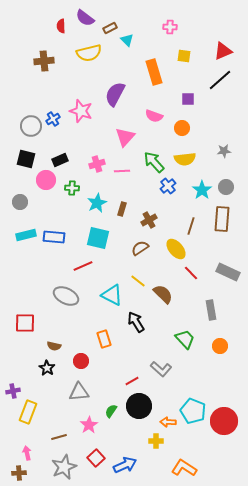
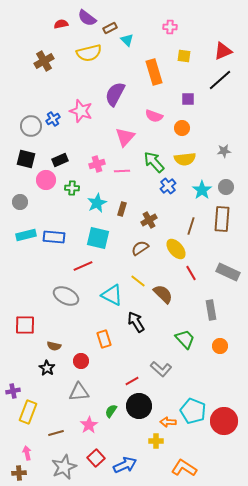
purple semicircle at (85, 18): moved 2 px right
red semicircle at (61, 26): moved 2 px up; rotated 80 degrees clockwise
brown cross at (44, 61): rotated 24 degrees counterclockwise
red line at (191, 273): rotated 14 degrees clockwise
red square at (25, 323): moved 2 px down
brown line at (59, 437): moved 3 px left, 4 px up
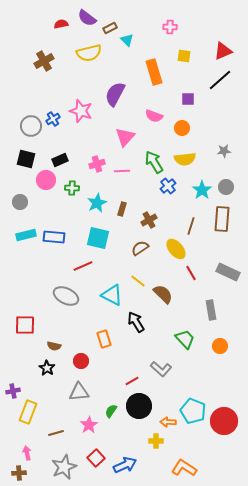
green arrow at (154, 162): rotated 10 degrees clockwise
